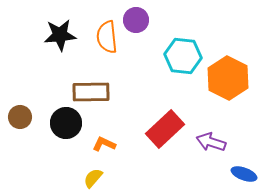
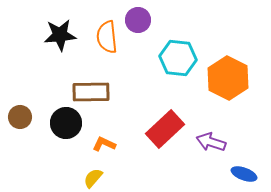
purple circle: moved 2 px right
cyan hexagon: moved 5 px left, 2 px down
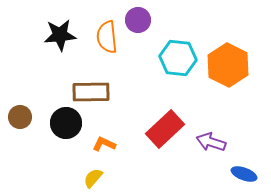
orange hexagon: moved 13 px up
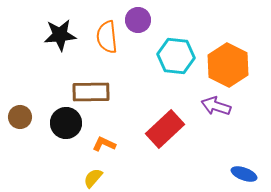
cyan hexagon: moved 2 px left, 2 px up
purple arrow: moved 5 px right, 36 px up
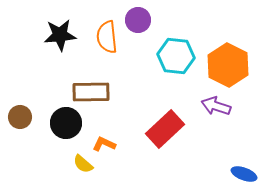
yellow semicircle: moved 10 px left, 14 px up; rotated 90 degrees counterclockwise
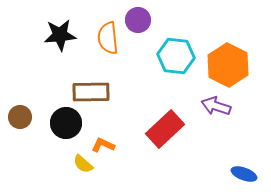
orange semicircle: moved 1 px right, 1 px down
orange L-shape: moved 1 px left, 1 px down
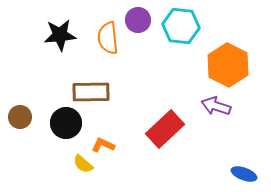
cyan hexagon: moved 5 px right, 30 px up
